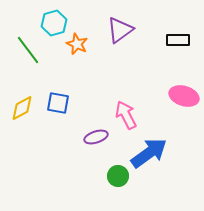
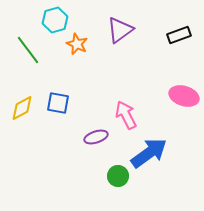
cyan hexagon: moved 1 px right, 3 px up
black rectangle: moved 1 px right, 5 px up; rotated 20 degrees counterclockwise
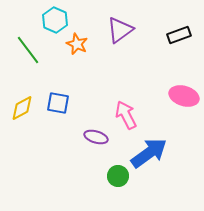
cyan hexagon: rotated 20 degrees counterclockwise
purple ellipse: rotated 35 degrees clockwise
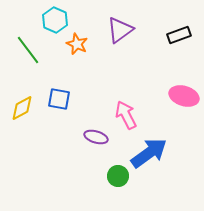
blue square: moved 1 px right, 4 px up
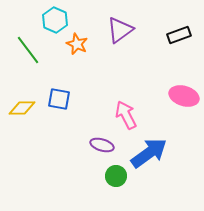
yellow diamond: rotated 28 degrees clockwise
purple ellipse: moved 6 px right, 8 px down
green circle: moved 2 px left
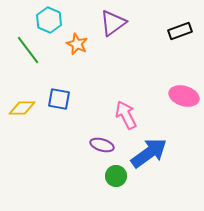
cyan hexagon: moved 6 px left
purple triangle: moved 7 px left, 7 px up
black rectangle: moved 1 px right, 4 px up
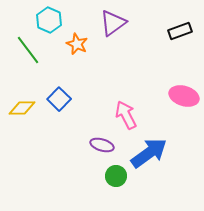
blue square: rotated 35 degrees clockwise
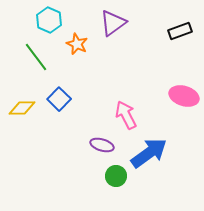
green line: moved 8 px right, 7 px down
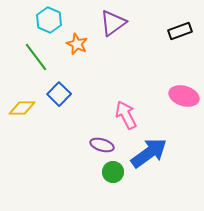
blue square: moved 5 px up
green circle: moved 3 px left, 4 px up
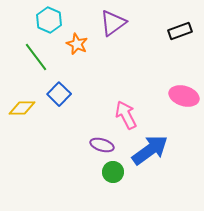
blue arrow: moved 1 px right, 3 px up
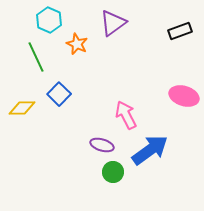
green line: rotated 12 degrees clockwise
